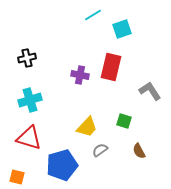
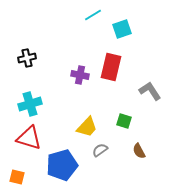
cyan cross: moved 4 px down
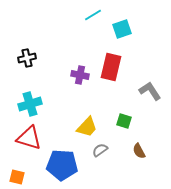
blue pentagon: rotated 20 degrees clockwise
